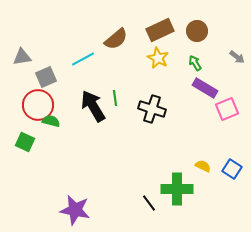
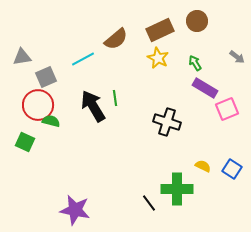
brown circle: moved 10 px up
black cross: moved 15 px right, 13 px down
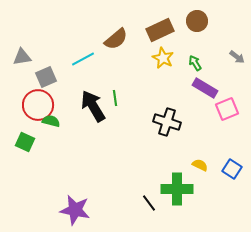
yellow star: moved 5 px right
yellow semicircle: moved 3 px left, 1 px up
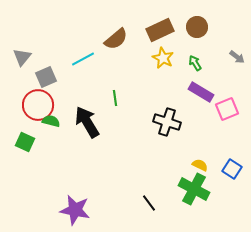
brown circle: moved 6 px down
gray triangle: rotated 42 degrees counterclockwise
purple rectangle: moved 4 px left, 4 px down
black arrow: moved 6 px left, 16 px down
green cross: moved 17 px right; rotated 28 degrees clockwise
